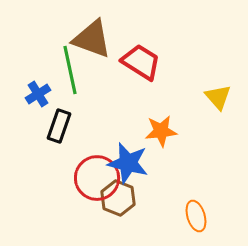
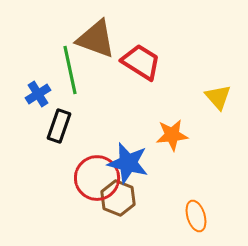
brown triangle: moved 4 px right
orange star: moved 11 px right, 4 px down
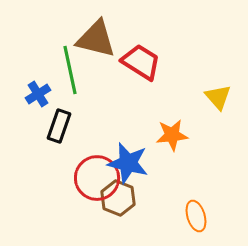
brown triangle: rotated 6 degrees counterclockwise
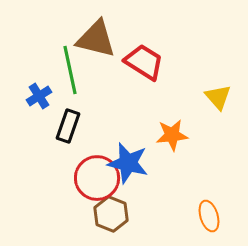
red trapezoid: moved 3 px right
blue cross: moved 1 px right, 2 px down
black rectangle: moved 9 px right
brown hexagon: moved 7 px left, 16 px down
orange ellipse: moved 13 px right
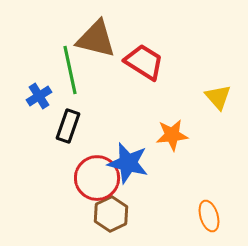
brown hexagon: rotated 12 degrees clockwise
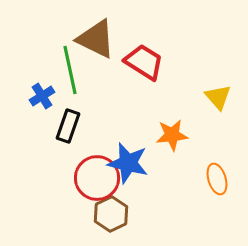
brown triangle: rotated 12 degrees clockwise
blue cross: moved 3 px right
orange ellipse: moved 8 px right, 37 px up
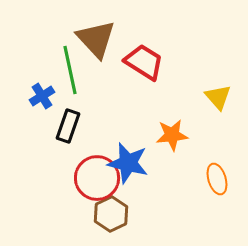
brown triangle: rotated 21 degrees clockwise
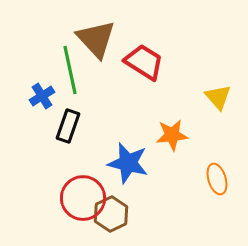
red circle: moved 14 px left, 20 px down
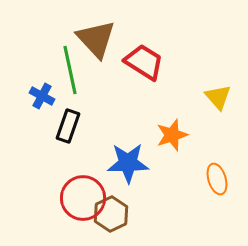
blue cross: rotated 30 degrees counterclockwise
orange star: rotated 12 degrees counterclockwise
blue star: rotated 15 degrees counterclockwise
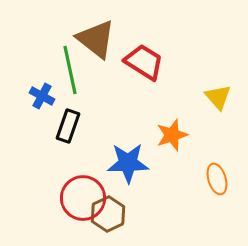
brown triangle: rotated 9 degrees counterclockwise
brown hexagon: moved 3 px left
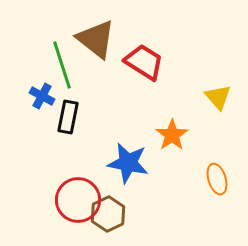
green line: moved 8 px left, 5 px up; rotated 6 degrees counterclockwise
black rectangle: moved 9 px up; rotated 8 degrees counterclockwise
orange star: rotated 16 degrees counterclockwise
blue star: rotated 12 degrees clockwise
red circle: moved 5 px left, 2 px down
